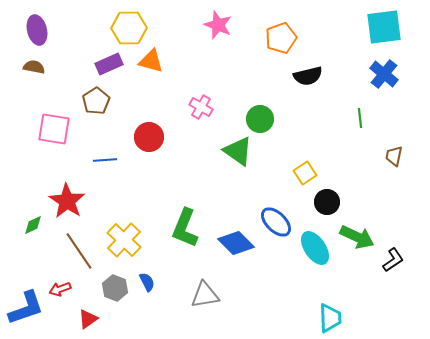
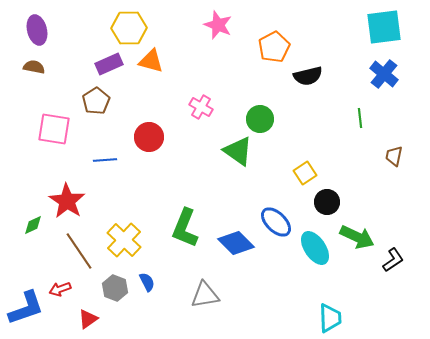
orange pentagon: moved 7 px left, 9 px down; rotated 8 degrees counterclockwise
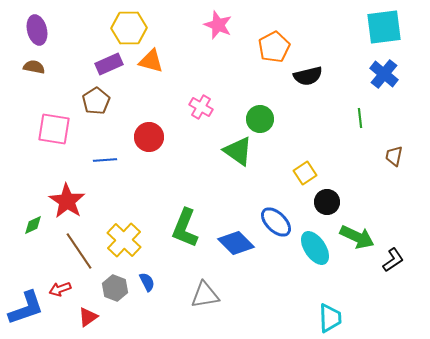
red triangle: moved 2 px up
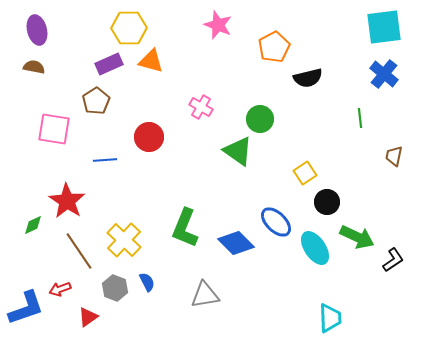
black semicircle: moved 2 px down
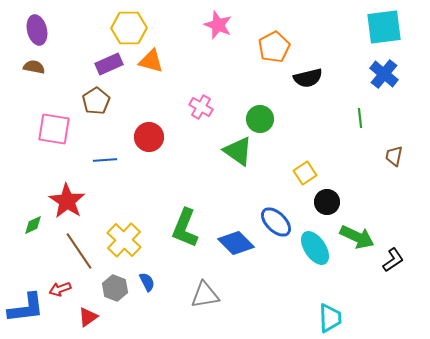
blue L-shape: rotated 12 degrees clockwise
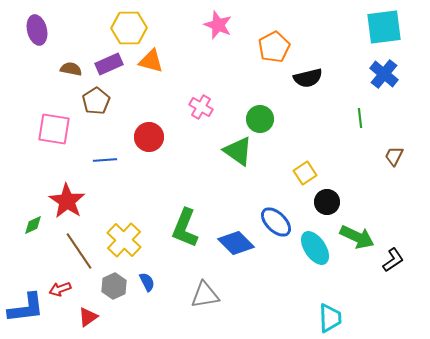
brown semicircle: moved 37 px right, 2 px down
brown trapezoid: rotated 15 degrees clockwise
gray hexagon: moved 1 px left, 2 px up; rotated 15 degrees clockwise
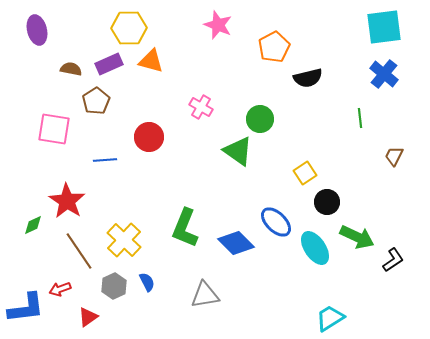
cyan trapezoid: rotated 120 degrees counterclockwise
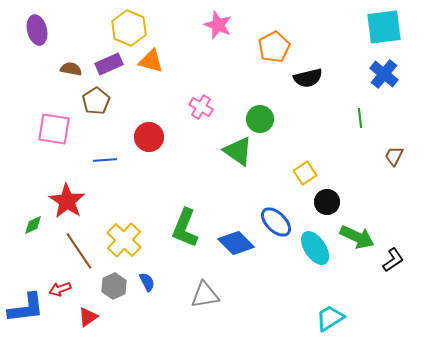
yellow hexagon: rotated 24 degrees clockwise
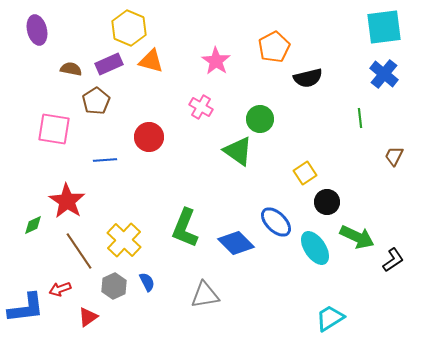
pink star: moved 2 px left, 36 px down; rotated 12 degrees clockwise
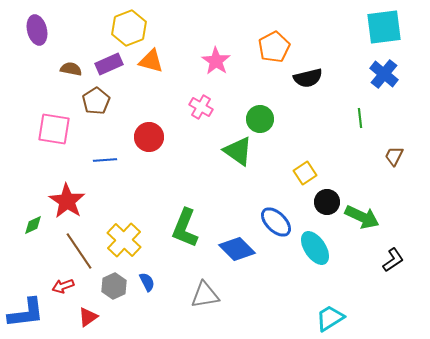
yellow hexagon: rotated 16 degrees clockwise
green arrow: moved 5 px right, 20 px up
blue diamond: moved 1 px right, 6 px down
red arrow: moved 3 px right, 3 px up
blue L-shape: moved 5 px down
